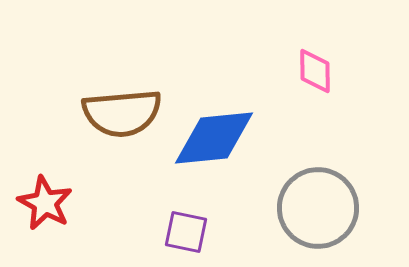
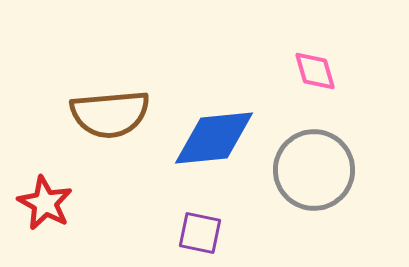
pink diamond: rotated 15 degrees counterclockwise
brown semicircle: moved 12 px left, 1 px down
gray circle: moved 4 px left, 38 px up
purple square: moved 14 px right, 1 px down
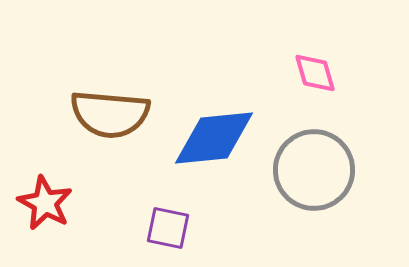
pink diamond: moved 2 px down
brown semicircle: rotated 10 degrees clockwise
purple square: moved 32 px left, 5 px up
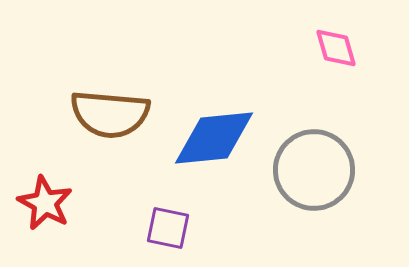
pink diamond: moved 21 px right, 25 px up
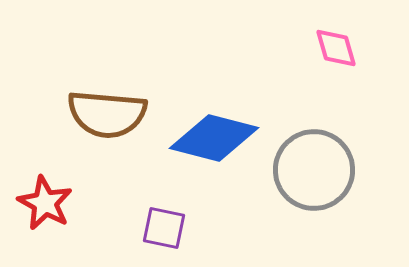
brown semicircle: moved 3 px left
blue diamond: rotated 20 degrees clockwise
purple square: moved 4 px left
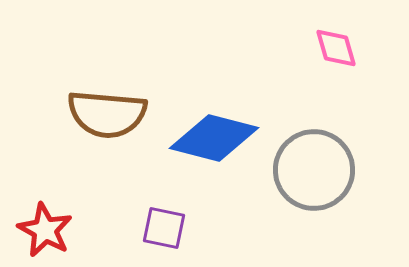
red star: moved 27 px down
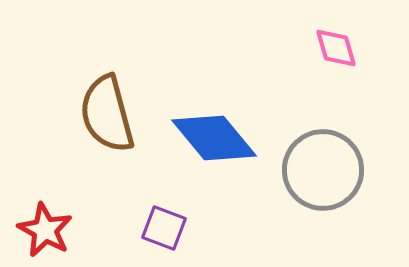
brown semicircle: rotated 70 degrees clockwise
blue diamond: rotated 36 degrees clockwise
gray circle: moved 9 px right
purple square: rotated 9 degrees clockwise
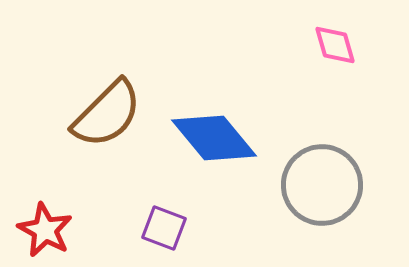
pink diamond: moved 1 px left, 3 px up
brown semicircle: rotated 120 degrees counterclockwise
gray circle: moved 1 px left, 15 px down
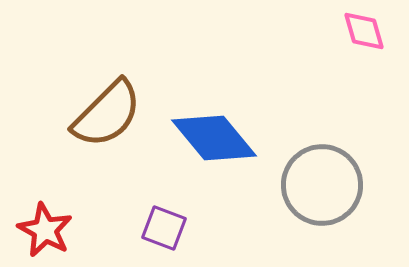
pink diamond: moved 29 px right, 14 px up
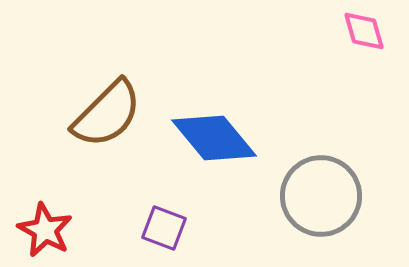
gray circle: moved 1 px left, 11 px down
